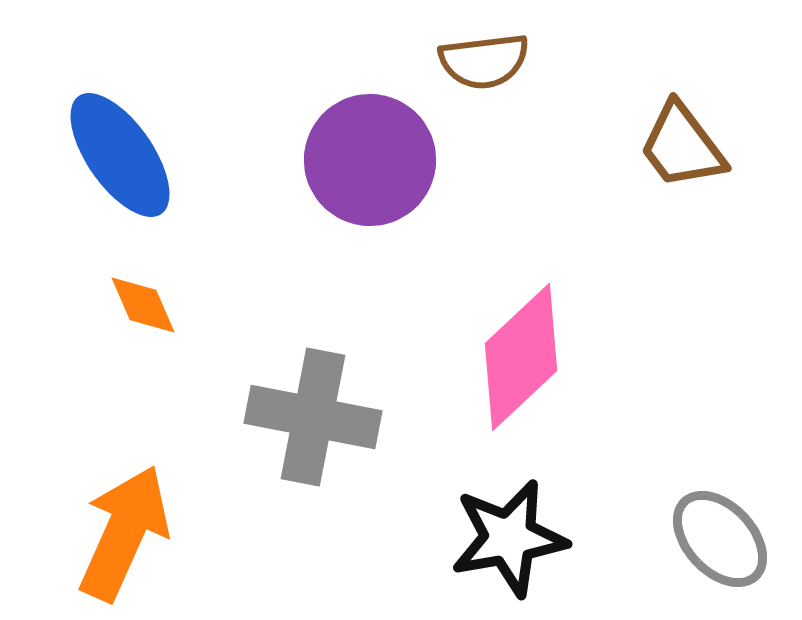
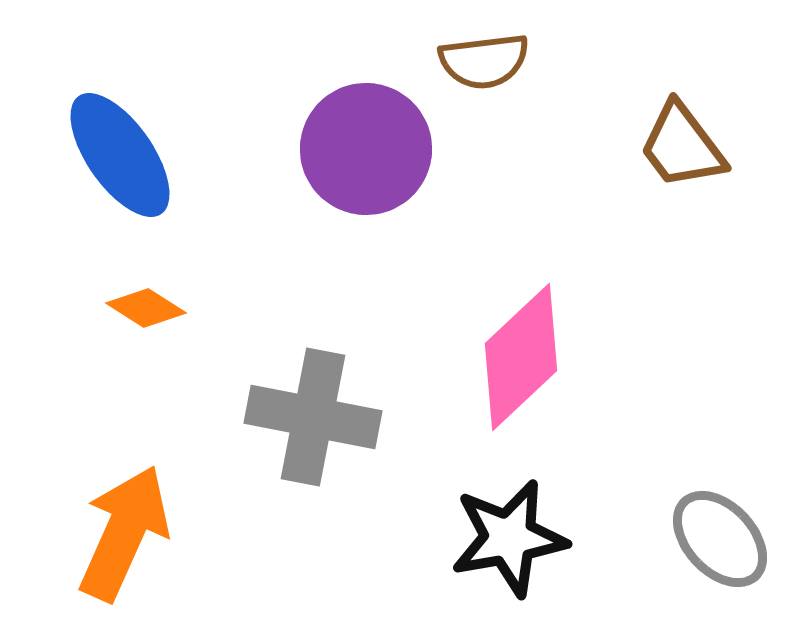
purple circle: moved 4 px left, 11 px up
orange diamond: moved 3 px right, 3 px down; rotated 34 degrees counterclockwise
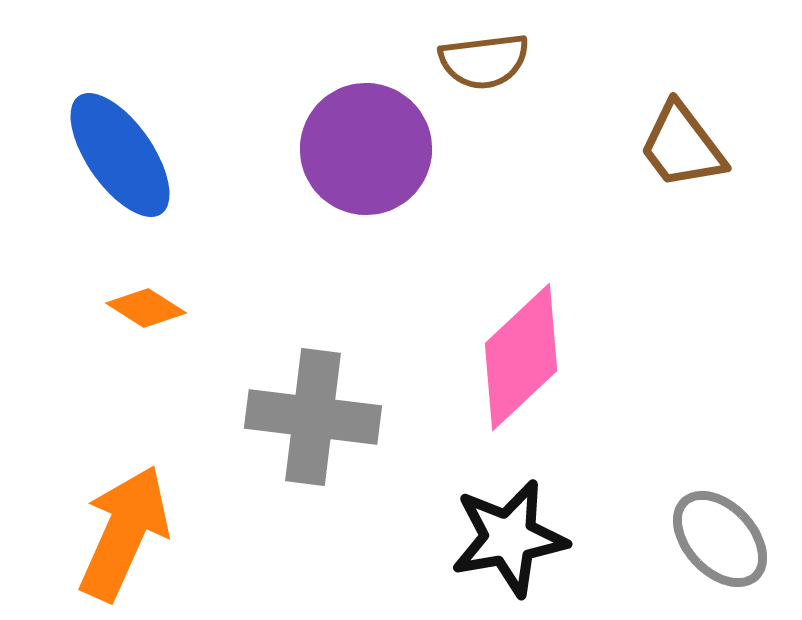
gray cross: rotated 4 degrees counterclockwise
